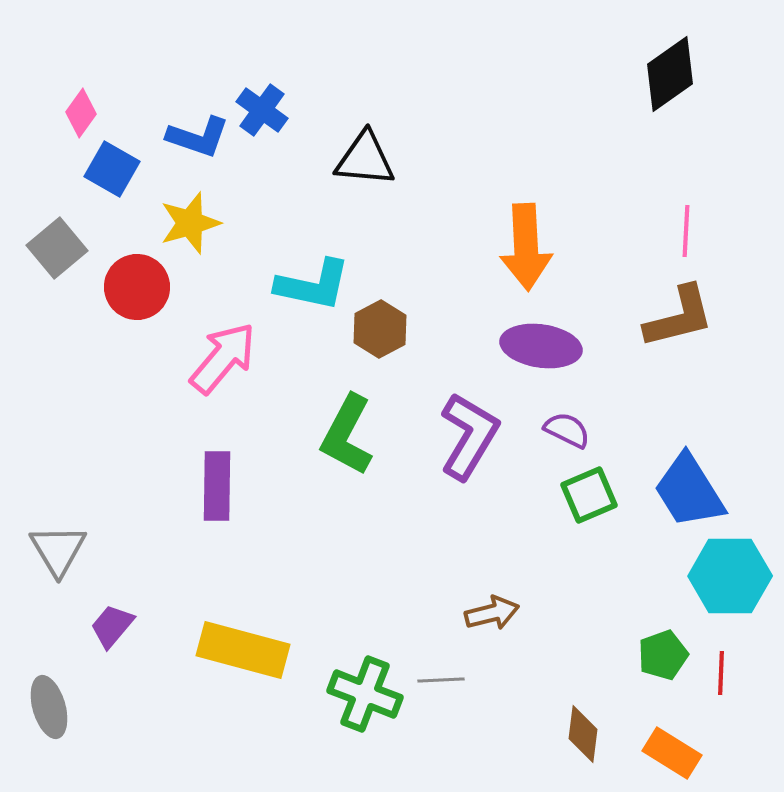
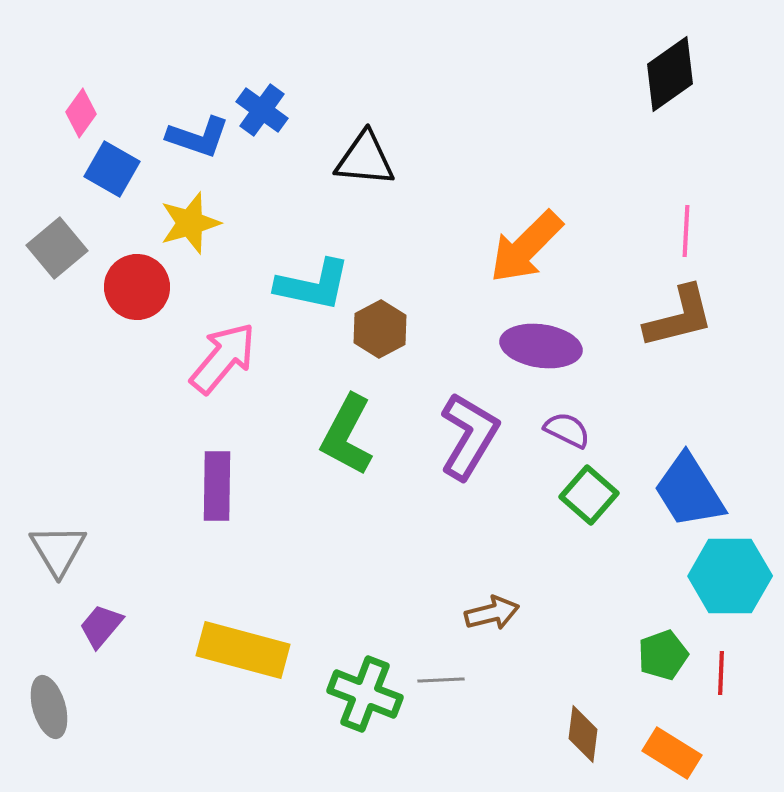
orange arrow: rotated 48 degrees clockwise
green square: rotated 26 degrees counterclockwise
purple trapezoid: moved 11 px left
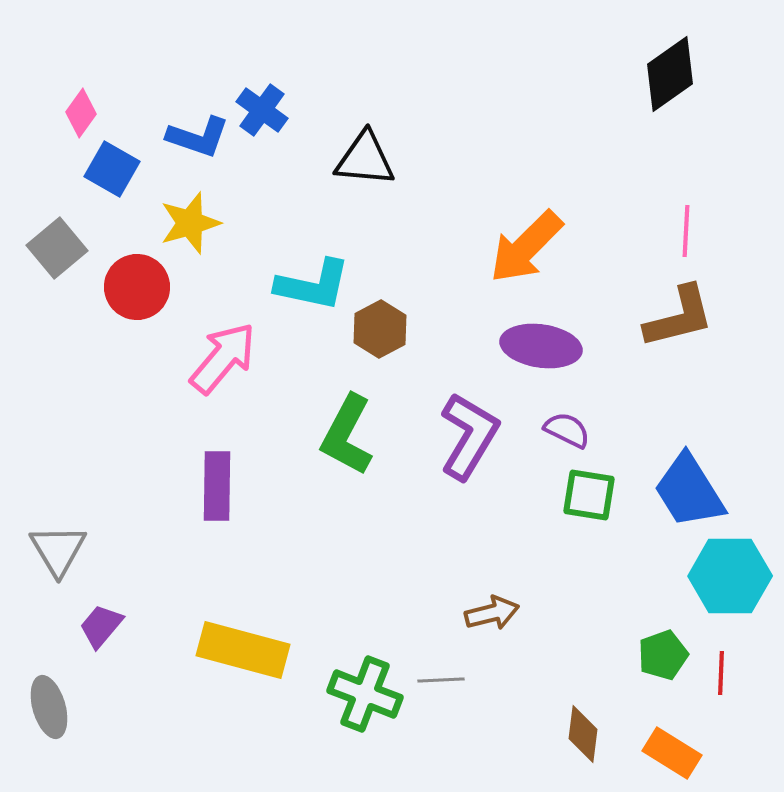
green square: rotated 32 degrees counterclockwise
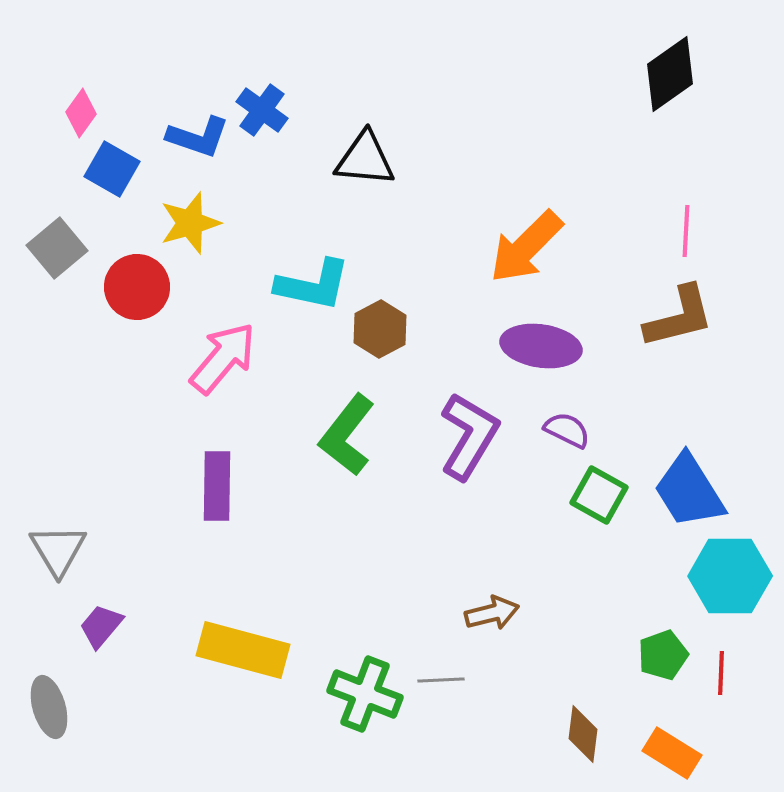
green L-shape: rotated 10 degrees clockwise
green square: moved 10 px right; rotated 20 degrees clockwise
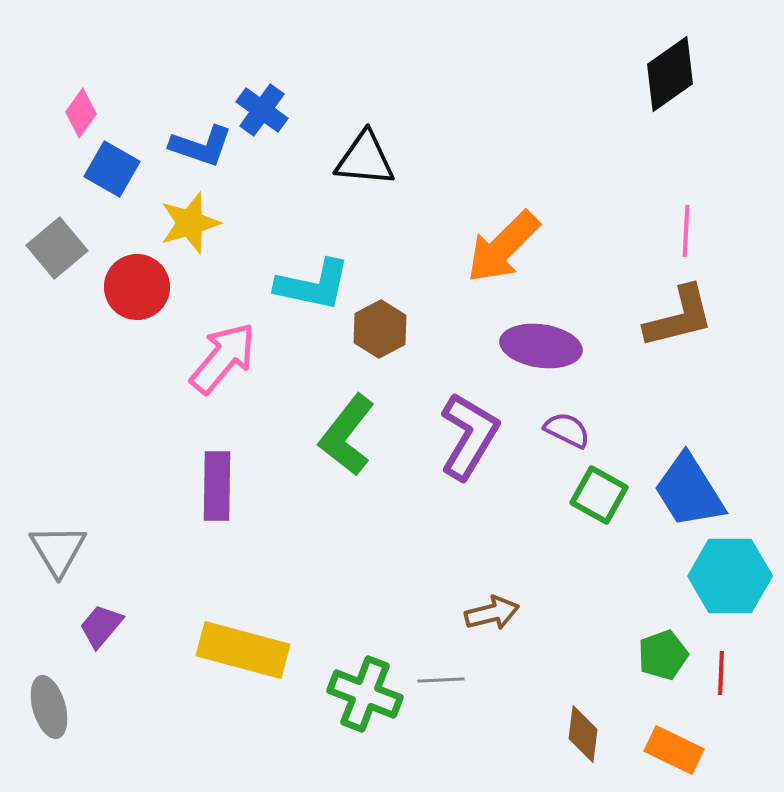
blue L-shape: moved 3 px right, 9 px down
orange arrow: moved 23 px left
orange rectangle: moved 2 px right, 3 px up; rotated 6 degrees counterclockwise
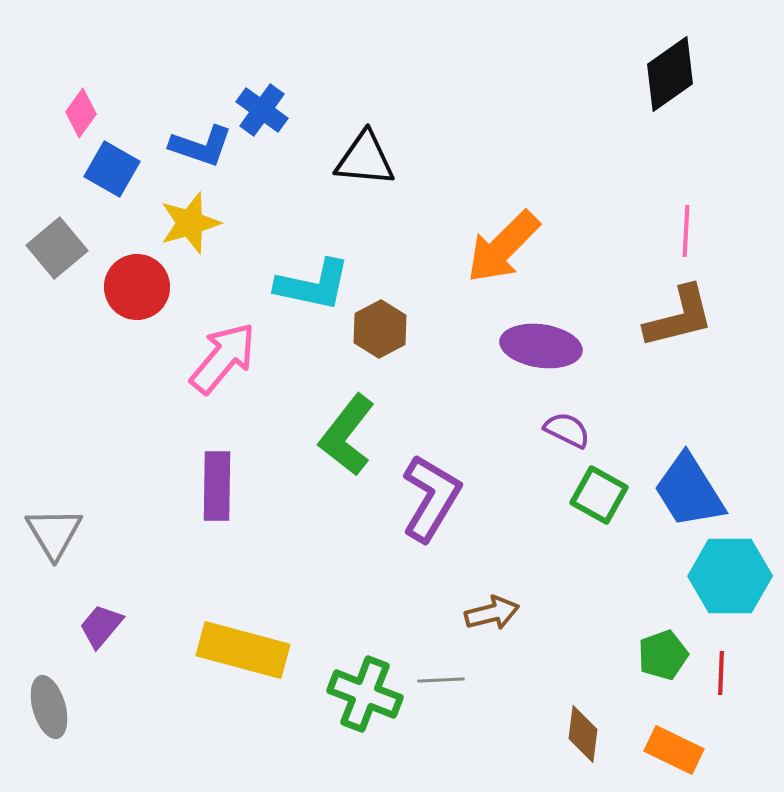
purple L-shape: moved 38 px left, 62 px down
gray triangle: moved 4 px left, 17 px up
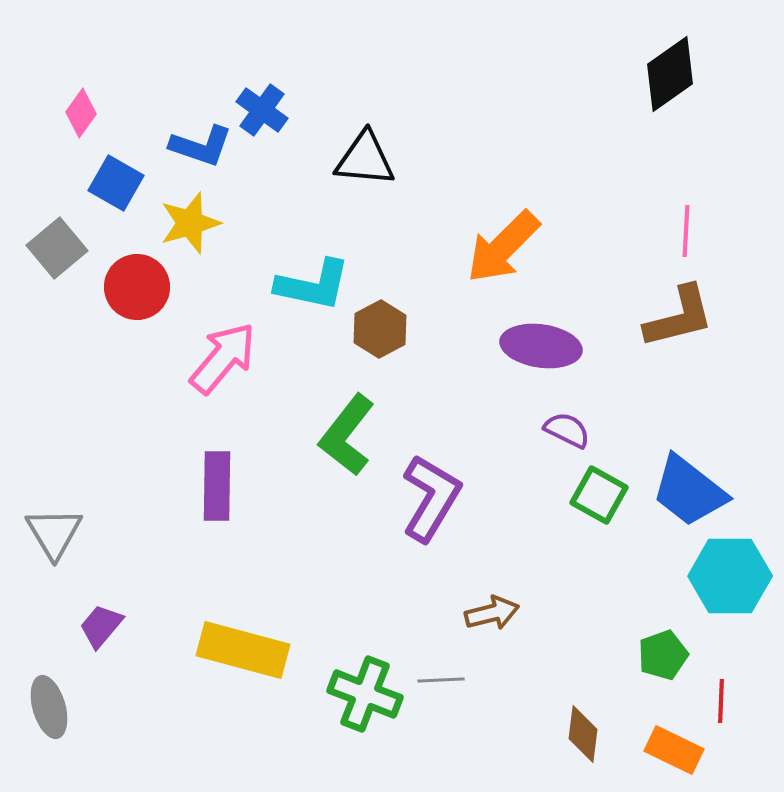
blue square: moved 4 px right, 14 px down
blue trapezoid: rotated 20 degrees counterclockwise
red line: moved 28 px down
